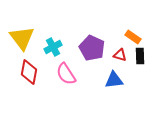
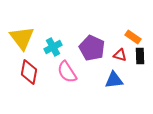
pink semicircle: moved 1 px right, 2 px up
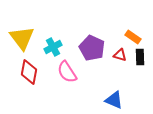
black rectangle: moved 1 px down
blue triangle: moved 20 px down; rotated 30 degrees clockwise
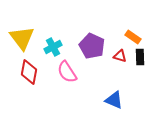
purple pentagon: moved 2 px up
red triangle: moved 1 px down
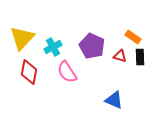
yellow triangle: rotated 20 degrees clockwise
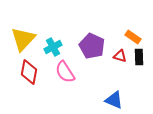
yellow triangle: moved 1 px right, 1 px down
black rectangle: moved 1 px left
pink semicircle: moved 2 px left
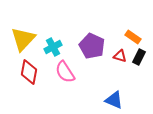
black rectangle: rotated 28 degrees clockwise
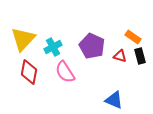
black rectangle: moved 1 px right, 1 px up; rotated 42 degrees counterclockwise
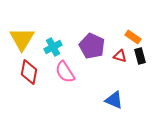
yellow triangle: moved 1 px left; rotated 12 degrees counterclockwise
